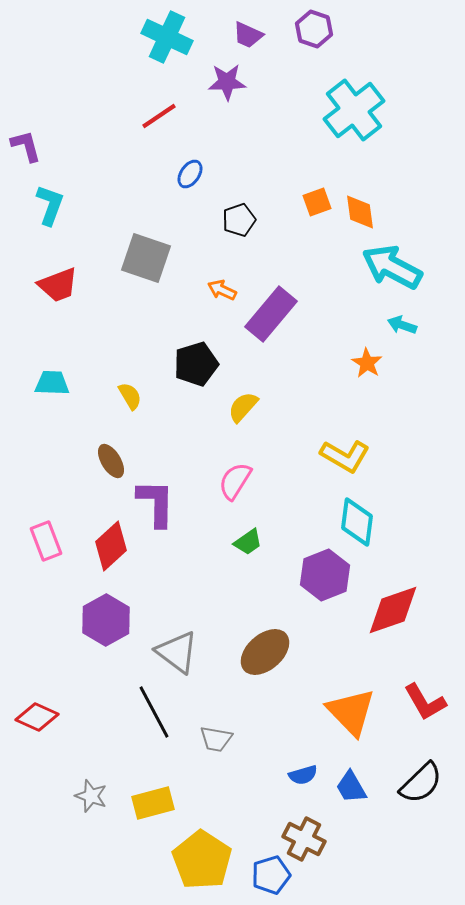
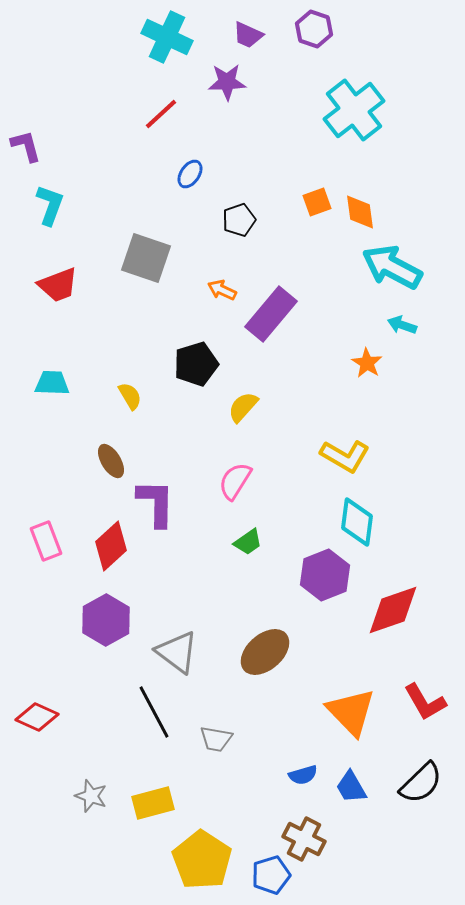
red line at (159, 116): moved 2 px right, 2 px up; rotated 9 degrees counterclockwise
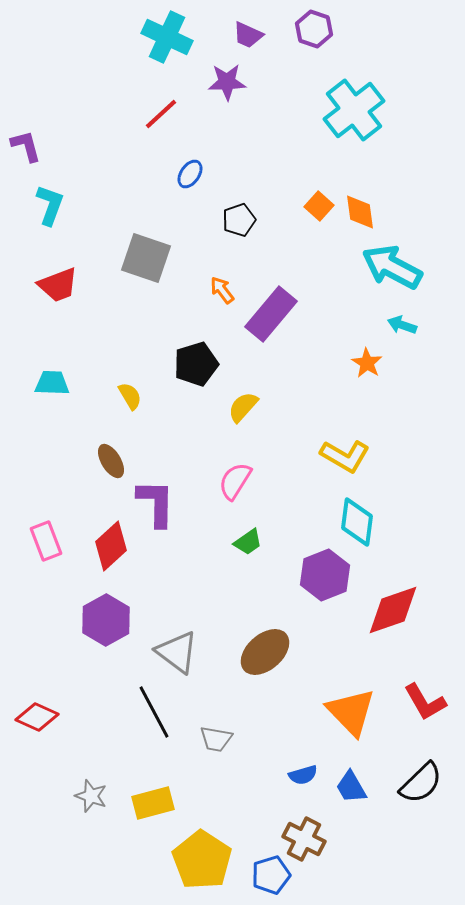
orange square at (317, 202): moved 2 px right, 4 px down; rotated 28 degrees counterclockwise
orange arrow at (222, 290): rotated 28 degrees clockwise
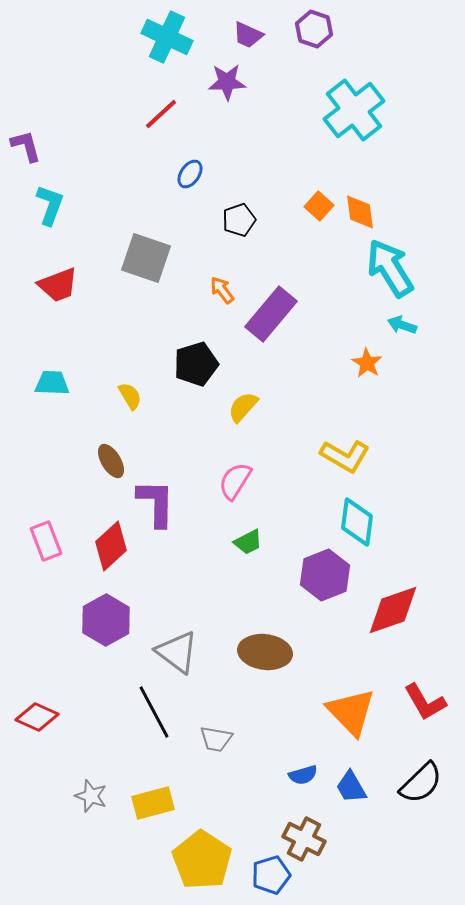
cyan arrow at (392, 267): moved 2 px left, 1 px down; rotated 30 degrees clockwise
green trapezoid at (248, 542): rotated 8 degrees clockwise
brown ellipse at (265, 652): rotated 48 degrees clockwise
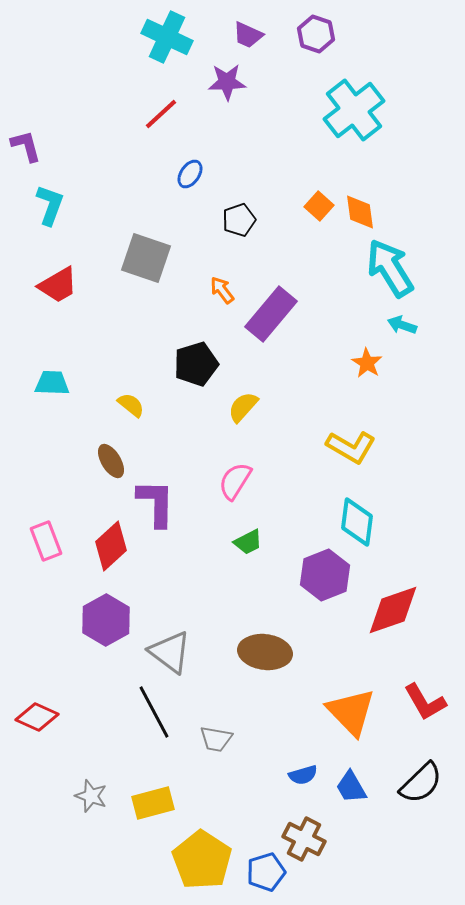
purple hexagon at (314, 29): moved 2 px right, 5 px down
red trapezoid at (58, 285): rotated 9 degrees counterclockwise
yellow semicircle at (130, 396): moved 1 px right, 9 px down; rotated 20 degrees counterclockwise
yellow L-shape at (345, 456): moved 6 px right, 9 px up
gray triangle at (177, 652): moved 7 px left
blue pentagon at (271, 875): moved 5 px left, 3 px up
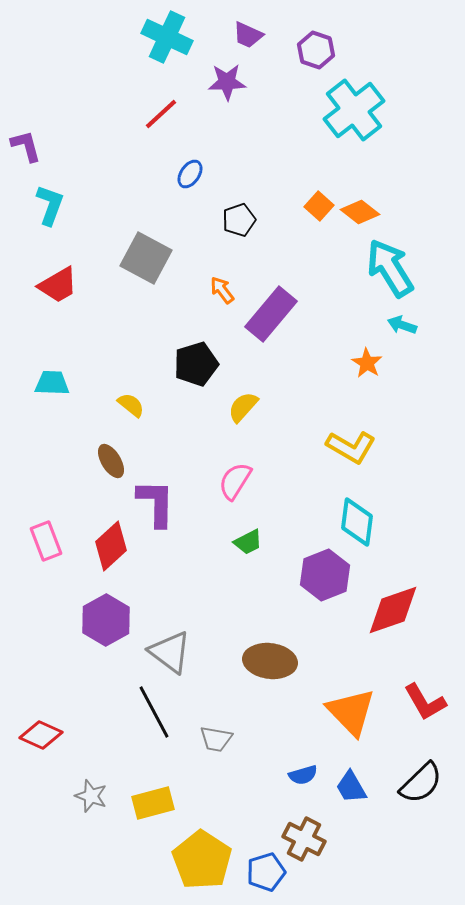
purple hexagon at (316, 34): moved 16 px down
orange diamond at (360, 212): rotated 45 degrees counterclockwise
gray square at (146, 258): rotated 9 degrees clockwise
brown ellipse at (265, 652): moved 5 px right, 9 px down
red diamond at (37, 717): moved 4 px right, 18 px down
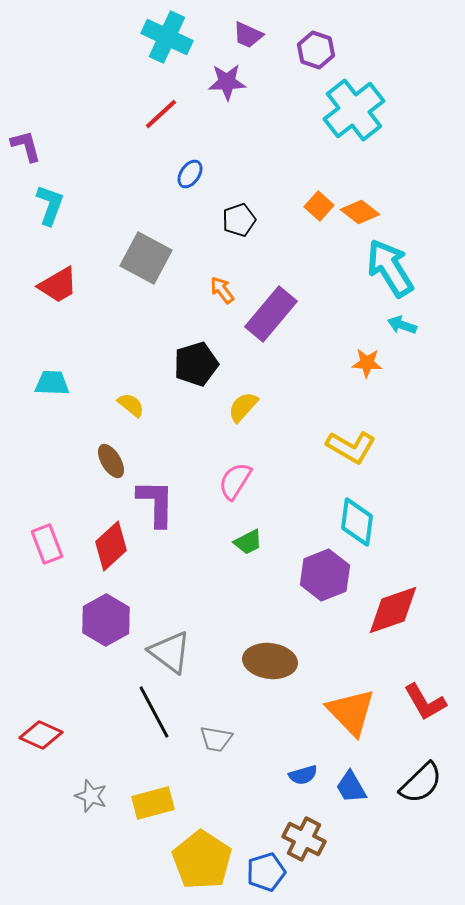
orange star at (367, 363): rotated 28 degrees counterclockwise
pink rectangle at (46, 541): moved 1 px right, 3 px down
